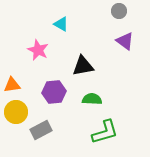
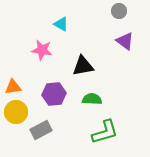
pink star: moved 4 px right; rotated 15 degrees counterclockwise
orange triangle: moved 1 px right, 2 px down
purple hexagon: moved 2 px down
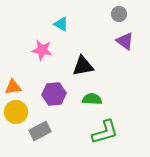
gray circle: moved 3 px down
gray rectangle: moved 1 px left, 1 px down
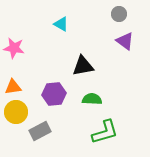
pink star: moved 28 px left, 2 px up
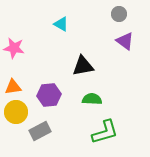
purple hexagon: moved 5 px left, 1 px down
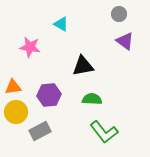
pink star: moved 16 px right, 1 px up
green L-shape: moved 1 px left; rotated 68 degrees clockwise
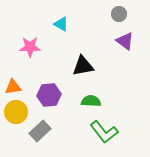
pink star: rotated 10 degrees counterclockwise
green semicircle: moved 1 px left, 2 px down
gray rectangle: rotated 15 degrees counterclockwise
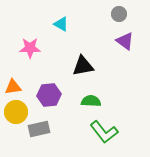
pink star: moved 1 px down
gray rectangle: moved 1 px left, 2 px up; rotated 30 degrees clockwise
